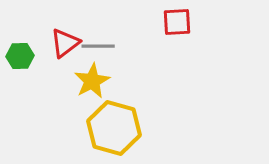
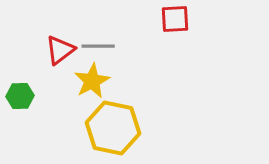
red square: moved 2 px left, 3 px up
red triangle: moved 5 px left, 7 px down
green hexagon: moved 40 px down
yellow hexagon: moved 1 px left; rotated 4 degrees counterclockwise
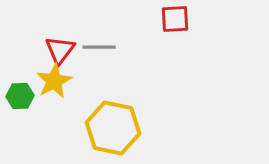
gray line: moved 1 px right, 1 px down
red triangle: rotated 16 degrees counterclockwise
yellow star: moved 38 px left
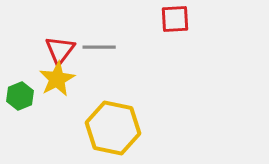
yellow star: moved 3 px right, 2 px up
green hexagon: rotated 20 degrees counterclockwise
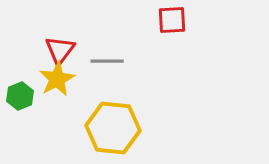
red square: moved 3 px left, 1 px down
gray line: moved 8 px right, 14 px down
yellow hexagon: rotated 6 degrees counterclockwise
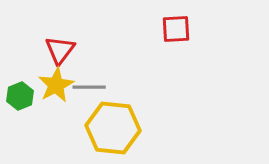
red square: moved 4 px right, 9 px down
gray line: moved 18 px left, 26 px down
yellow star: moved 1 px left, 6 px down
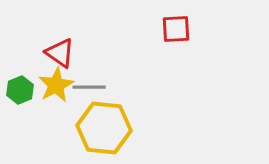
red triangle: moved 3 px down; rotated 32 degrees counterclockwise
green hexagon: moved 6 px up
yellow hexagon: moved 9 px left
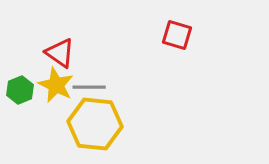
red square: moved 1 px right, 6 px down; rotated 20 degrees clockwise
yellow star: rotated 18 degrees counterclockwise
yellow hexagon: moved 9 px left, 4 px up
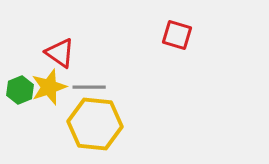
yellow star: moved 7 px left, 2 px down; rotated 27 degrees clockwise
